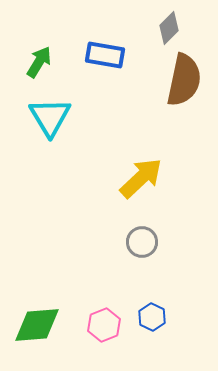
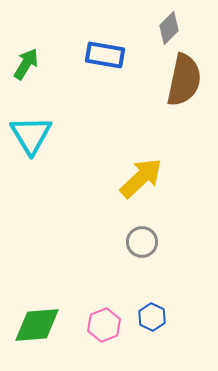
green arrow: moved 13 px left, 2 px down
cyan triangle: moved 19 px left, 18 px down
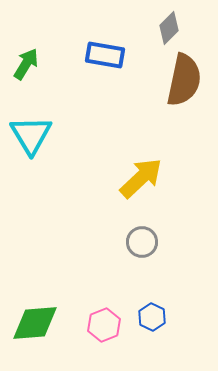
green diamond: moved 2 px left, 2 px up
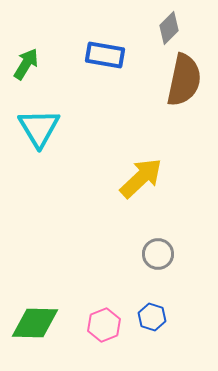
cyan triangle: moved 8 px right, 7 px up
gray circle: moved 16 px right, 12 px down
blue hexagon: rotated 8 degrees counterclockwise
green diamond: rotated 6 degrees clockwise
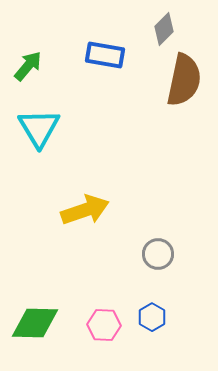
gray diamond: moved 5 px left, 1 px down
green arrow: moved 2 px right, 2 px down; rotated 8 degrees clockwise
yellow arrow: moved 56 px left, 32 px down; rotated 24 degrees clockwise
blue hexagon: rotated 12 degrees clockwise
pink hexagon: rotated 24 degrees clockwise
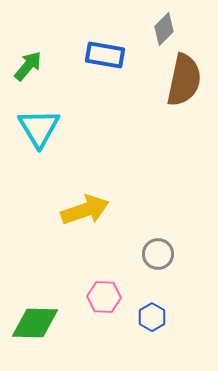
pink hexagon: moved 28 px up
